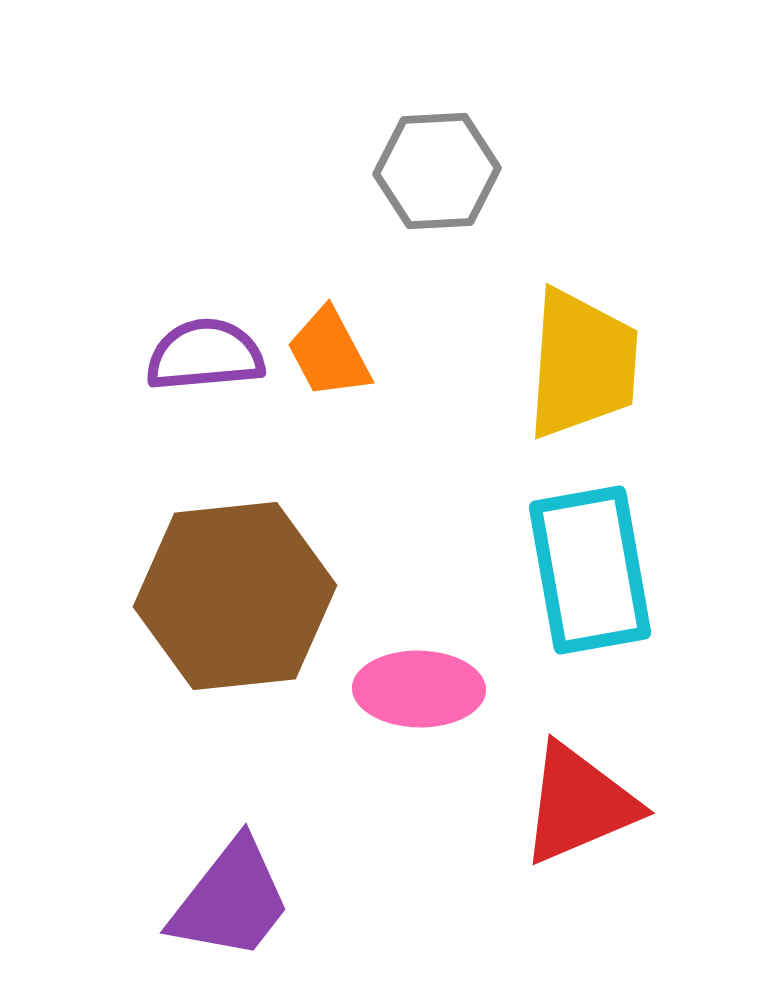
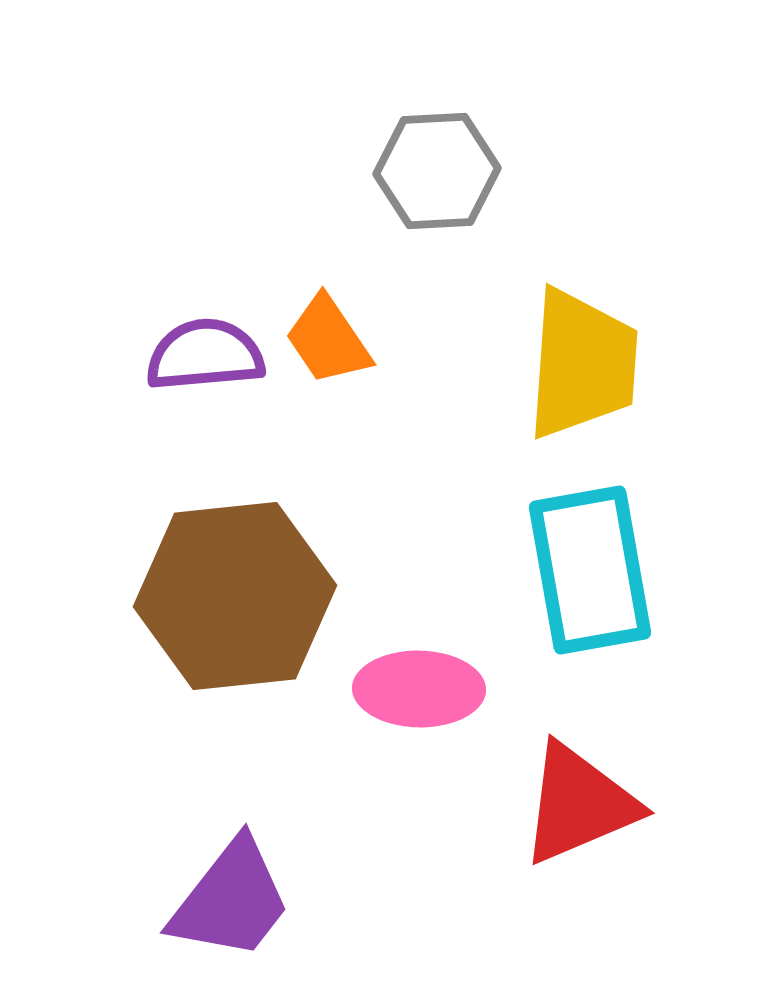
orange trapezoid: moved 1 px left, 13 px up; rotated 6 degrees counterclockwise
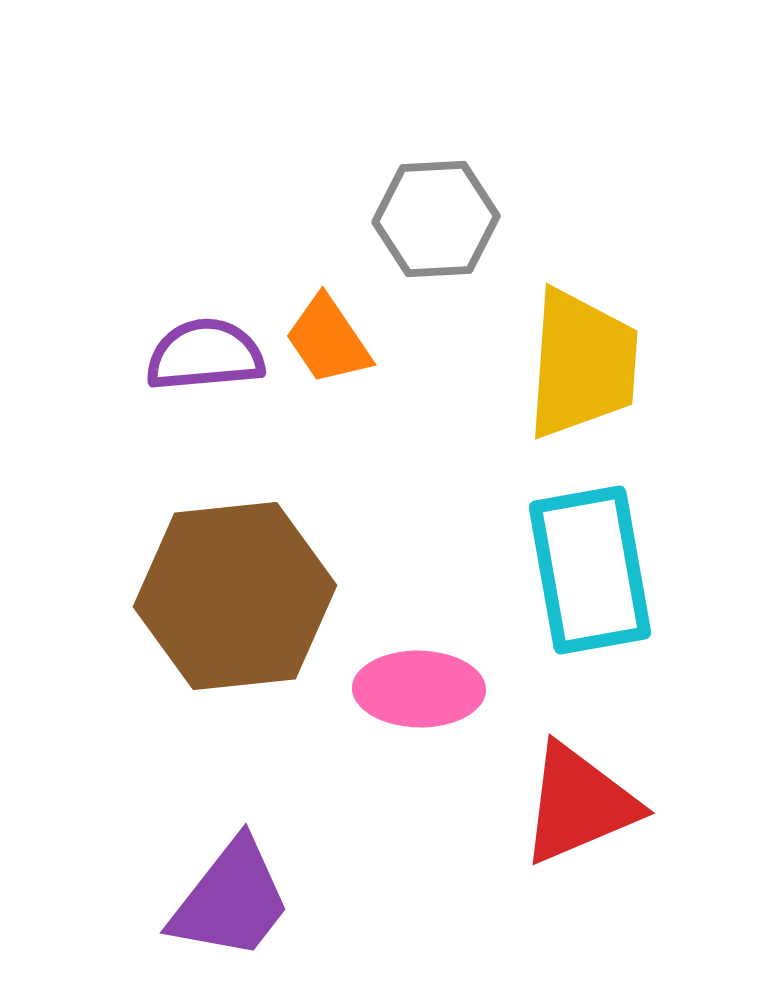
gray hexagon: moved 1 px left, 48 px down
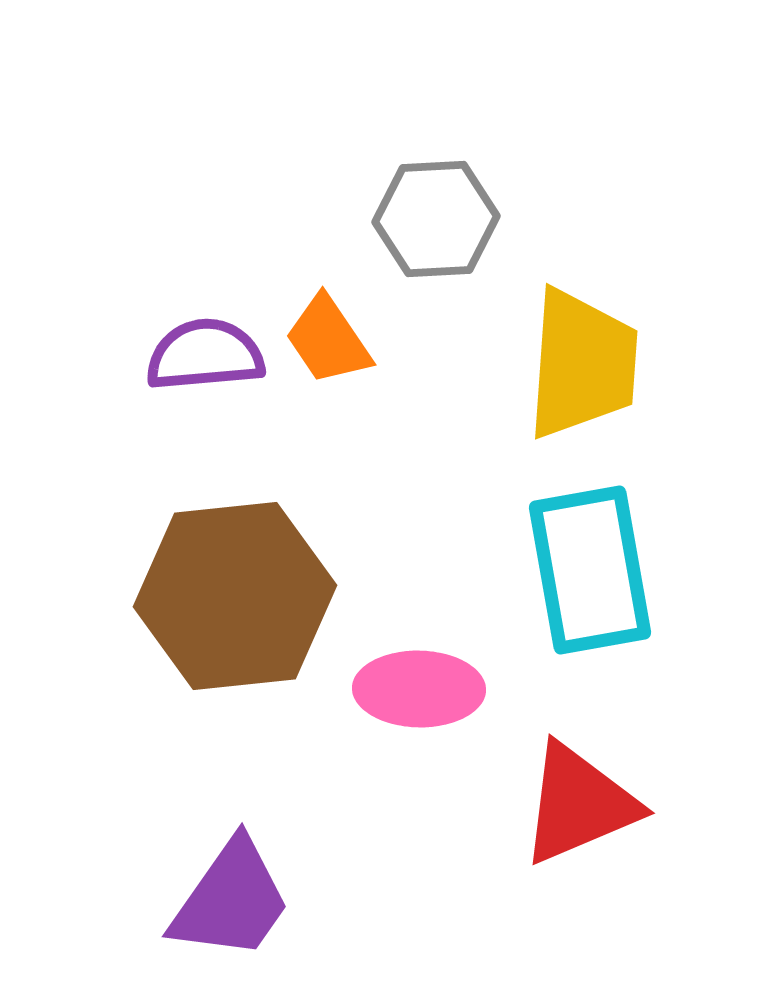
purple trapezoid: rotated 3 degrees counterclockwise
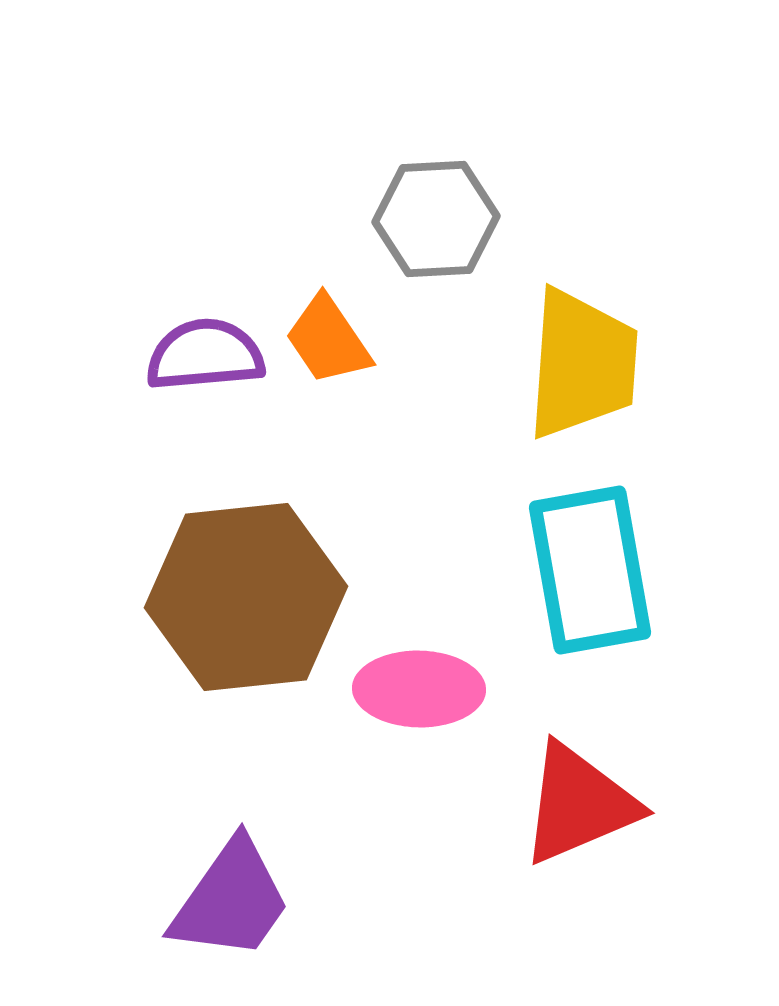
brown hexagon: moved 11 px right, 1 px down
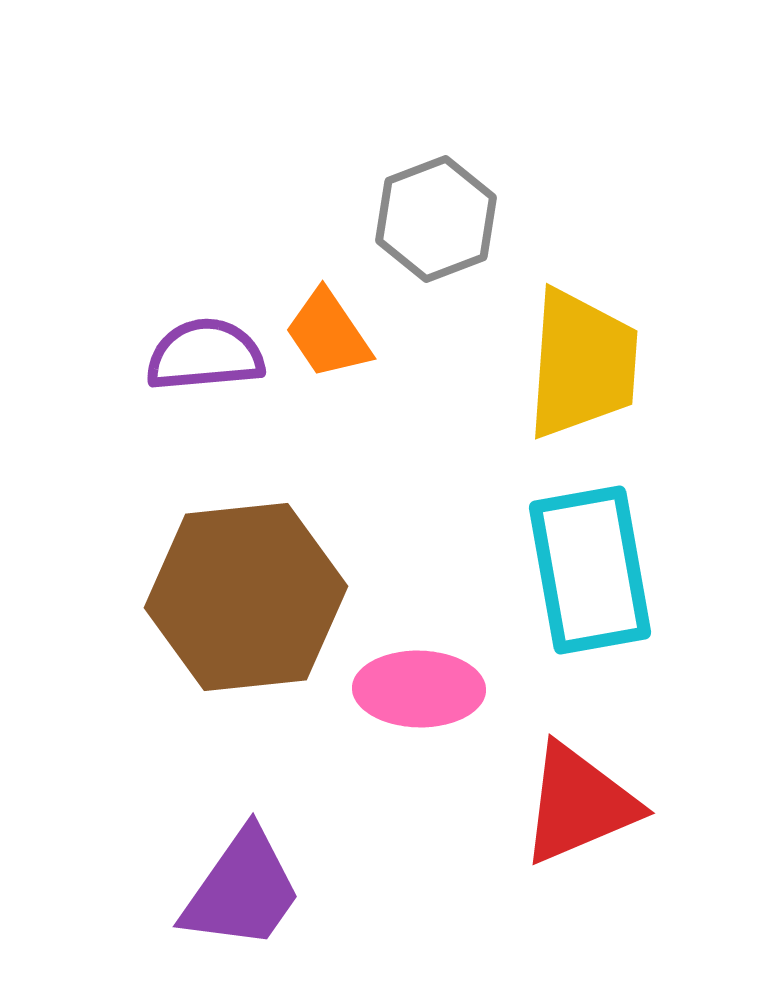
gray hexagon: rotated 18 degrees counterclockwise
orange trapezoid: moved 6 px up
purple trapezoid: moved 11 px right, 10 px up
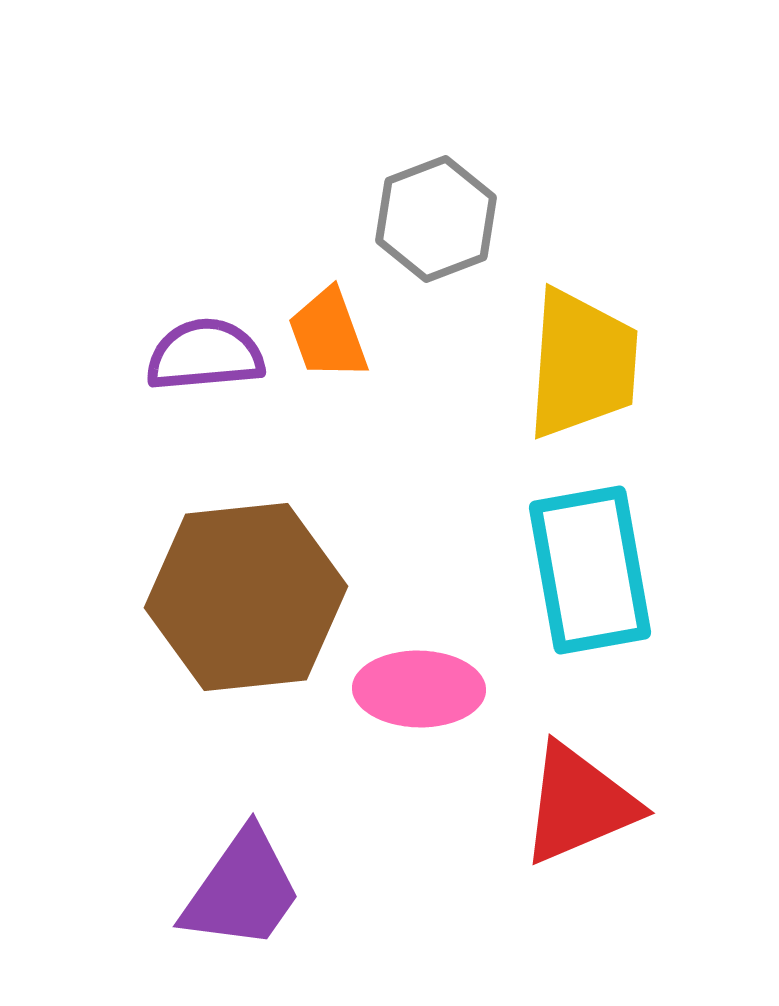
orange trapezoid: rotated 14 degrees clockwise
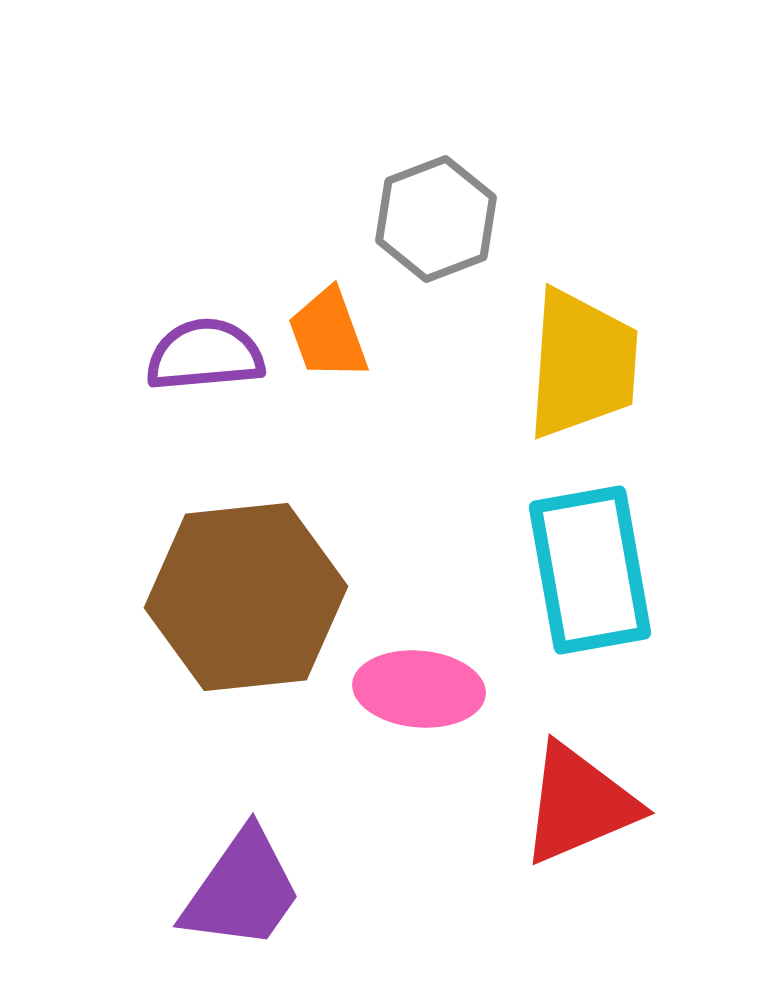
pink ellipse: rotated 4 degrees clockwise
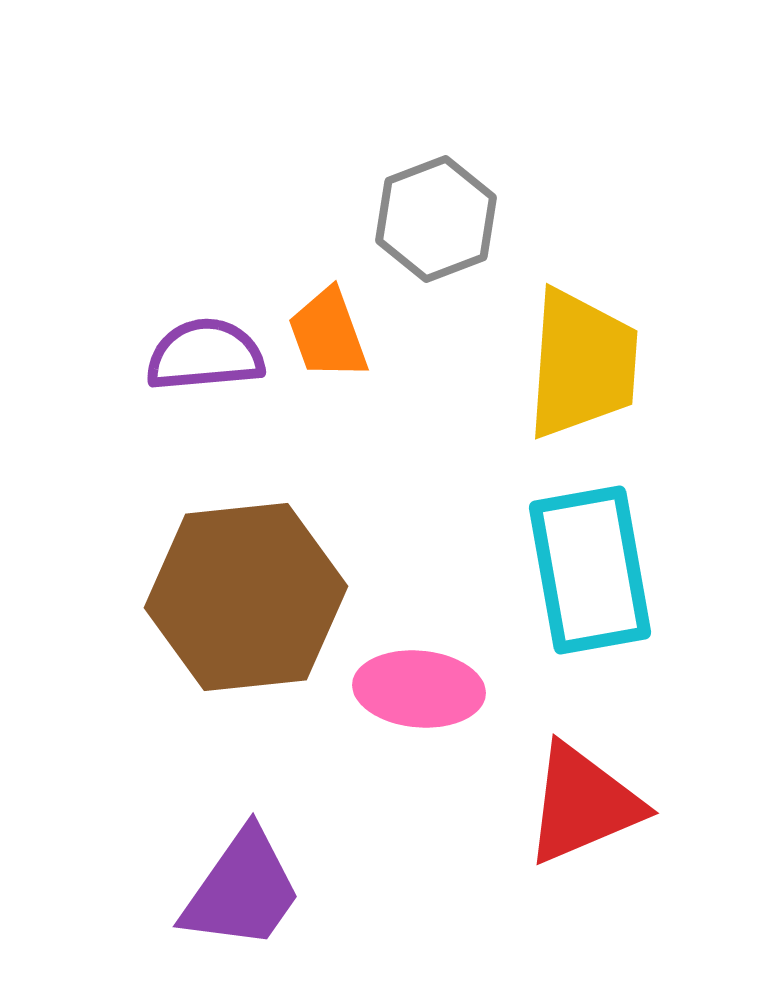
red triangle: moved 4 px right
